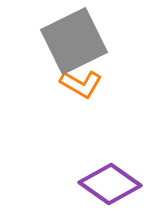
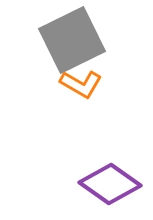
gray square: moved 2 px left, 1 px up
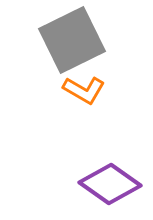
orange L-shape: moved 3 px right, 6 px down
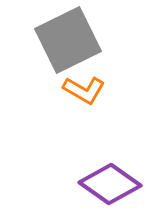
gray square: moved 4 px left
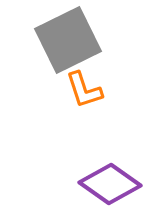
orange L-shape: rotated 42 degrees clockwise
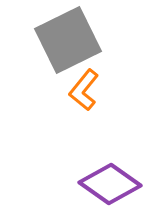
orange L-shape: rotated 57 degrees clockwise
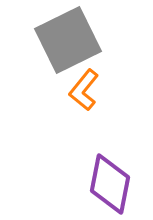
purple diamond: rotated 66 degrees clockwise
